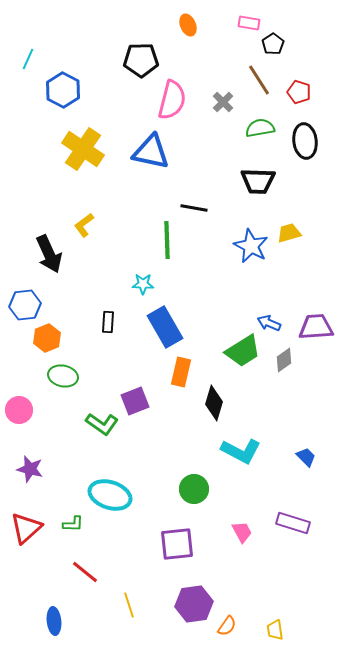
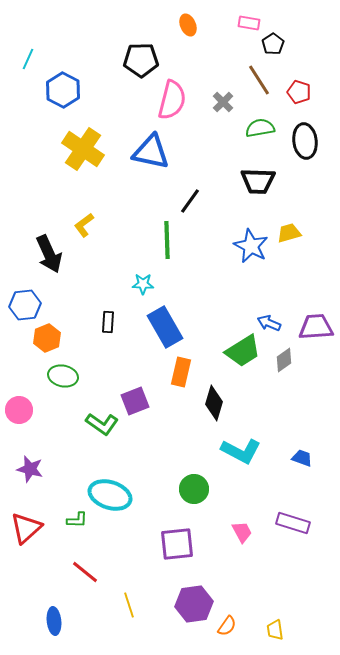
black line at (194, 208): moved 4 px left, 7 px up; rotated 64 degrees counterclockwise
blue trapezoid at (306, 457): moved 4 px left, 1 px down; rotated 25 degrees counterclockwise
green L-shape at (73, 524): moved 4 px right, 4 px up
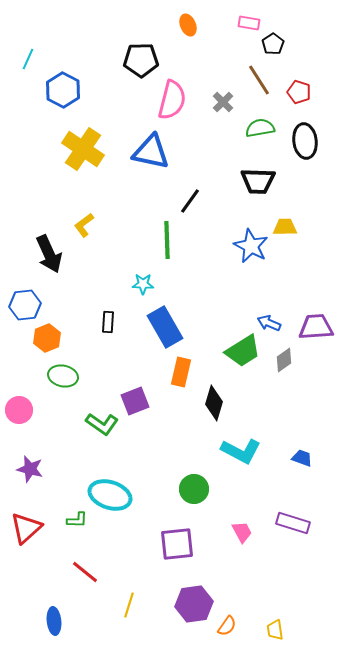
yellow trapezoid at (289, 233): moved 4 px left, 6 px up; rotated 15 degrees clockwise
yellow line at (129, 605): rotated 35 degrees clockwise
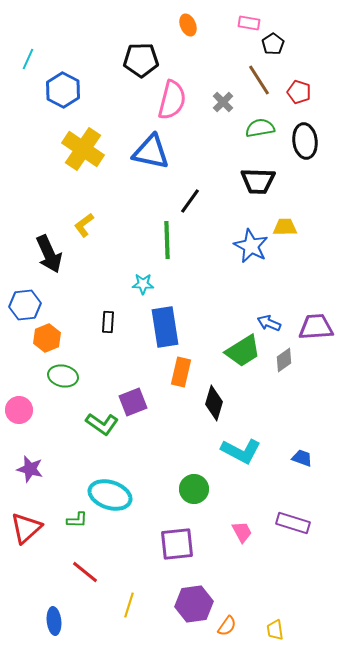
blue rectangle at (165, 327): rotated 21 degrees clockwise
purple square at (135, 401): moved 2 px left, 1 px down
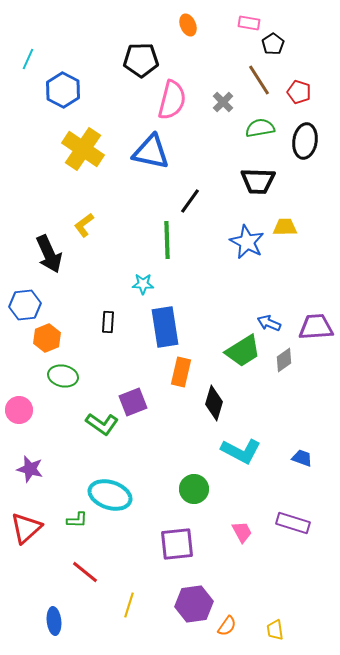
black ellipse at (305, 141): rotated 16 degrees clockwise
blue star at (251, 246): moved 4 px left, 4 px up
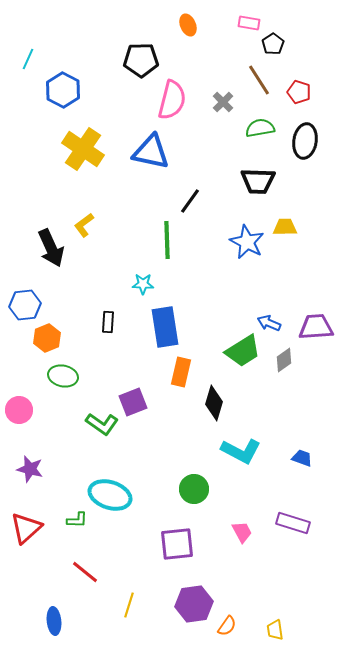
black arrow at (49, 254): moved 2 px right, 6 px up
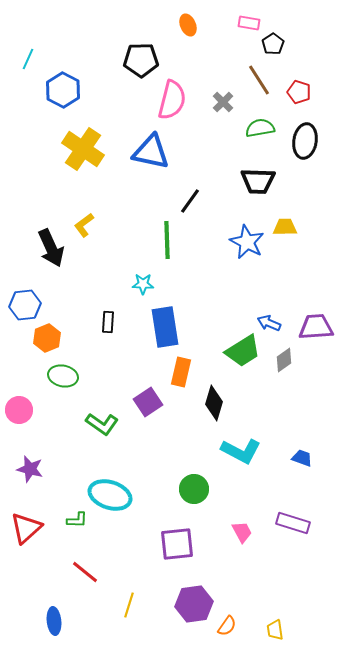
purple square at (133, 402): moved 15 px right; rotated 12 degrees counterclockwise
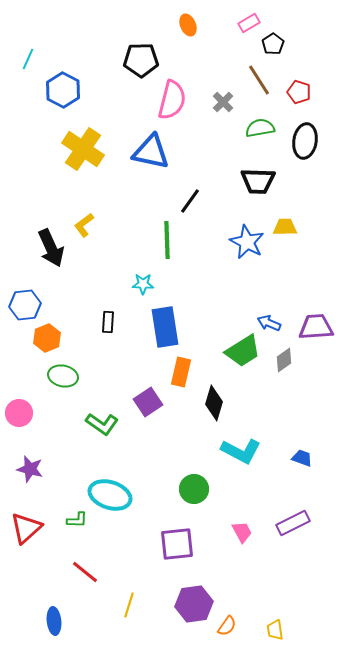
pink rectangle at (249, 23): rotated 40 degrees counterclockwise
pink circle at (19, 410): moved 3 px down
purple rectangle at (293, 523): rotated 44 degrees counterclockwise
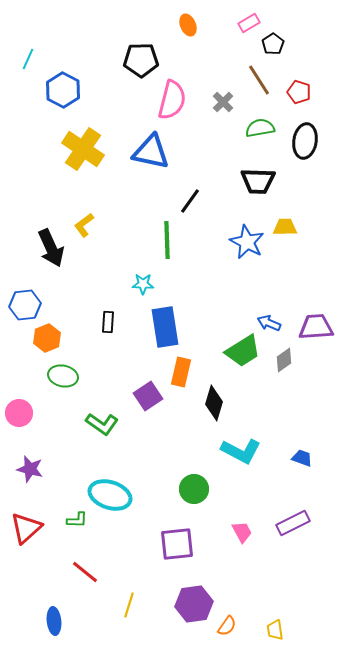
purple square at (148, 402): moved 6 px up
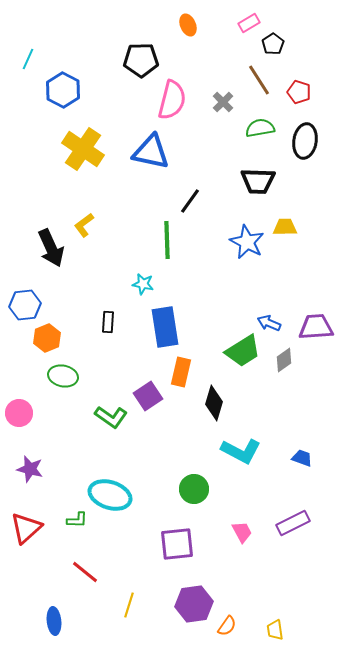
cyan star at (143, 284): rotated 10 degrees clockwise
green L-shape at (102, 424): moved 9 px right, 7 px up
